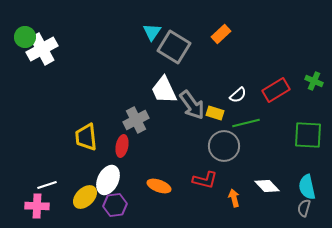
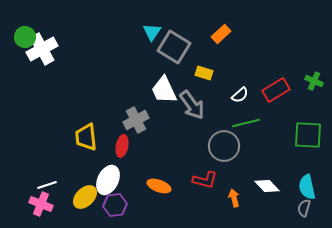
white semicircle: moved 2 px right
yellow rectangle: moved 11 px left, 40 px up
pink cross: moved 4 px right, 2 px up; rotated 20 degrees clockwise
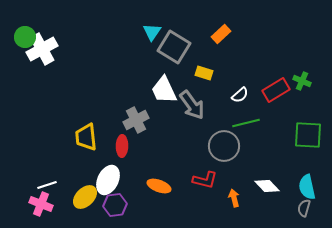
green cross: moved 12 px left
red ellipse: rotated 10 degrees counterclockwise
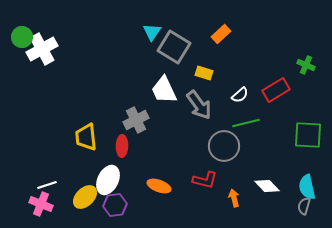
green circle: moved 3 px left
green cross: moved 4 px right, 16 px up
gray arrow: moved 7 px right
gray semicircle: moved 2 px up
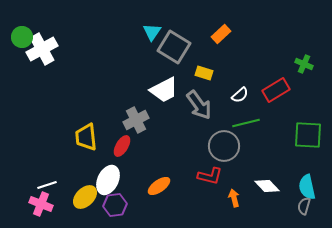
green cross: moved 2 px left, 1 px up
white trapezoid: rotated 92 degrees counterclockwise
red ellipse: rotated 30 degrees clockwise
red L-shape: moved 5 px right, 4 px up
orange ellipse: rotated 55 degrees counterclockwise
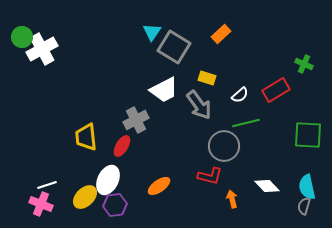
yellow rectangle: moved 3 px right, 5 px down
orange arrow: moved 2 px left, 1 px down
